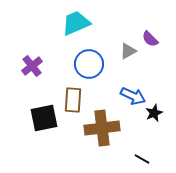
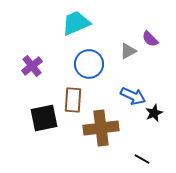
brown cross: moved 1 px left
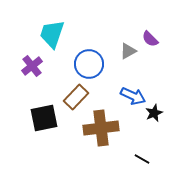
cyan trapezoid: moved 24 px left, 11 px down; rotated 48 degrees counterclockwise
brown rectangle: moved 3 px right, 3 px up; rotated 40 degrees clockwise
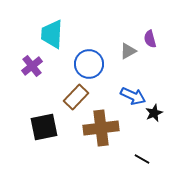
cyan trapezoid: rotated 16 degrees counterclockwise
purple semicircle: rotated 30 degrees clockwise
black square: moved 9 px down
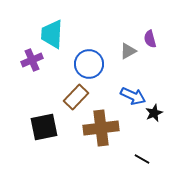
purple cross: moved 6 px up; rotated 15 degrees clockwise
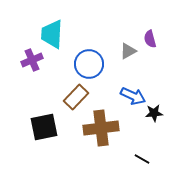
black star: rotated 18 degrees clockwise
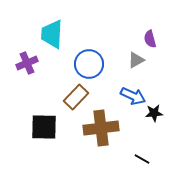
gray triangle: moved 8 px right, 9 px down
purple cross: moved 5 px left, 3 px down
black square: rotated 12 degrees clockwise
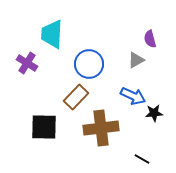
purple cross: rotated 35 degrees counterclockwise
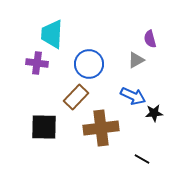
purple cross: moved 10 px right; rotated 25 degrees counterclockwise
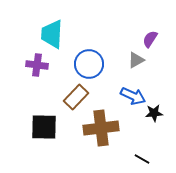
purple semicircle: rotated 48 degrees clockwise
purple cross: moved 2 px down
